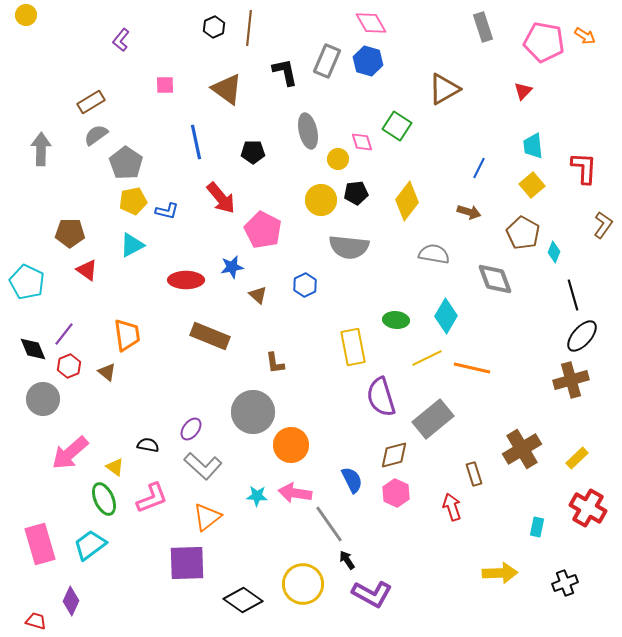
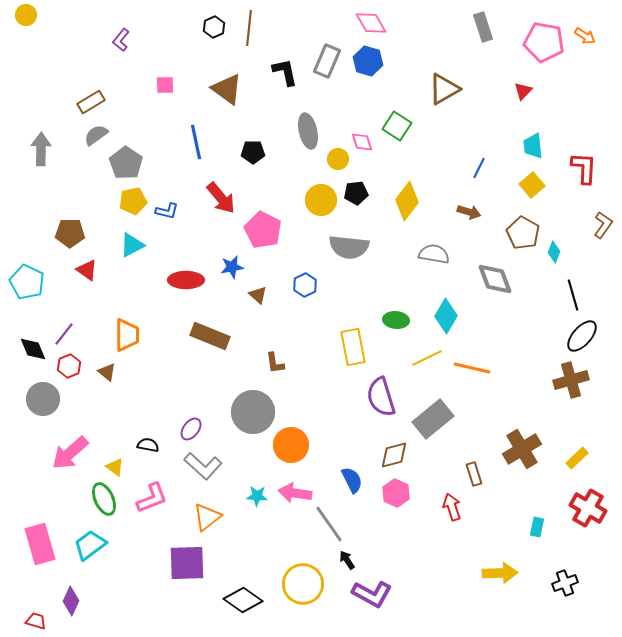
orange trapezoid at (127, 335): rotated 8 degrees clockwise
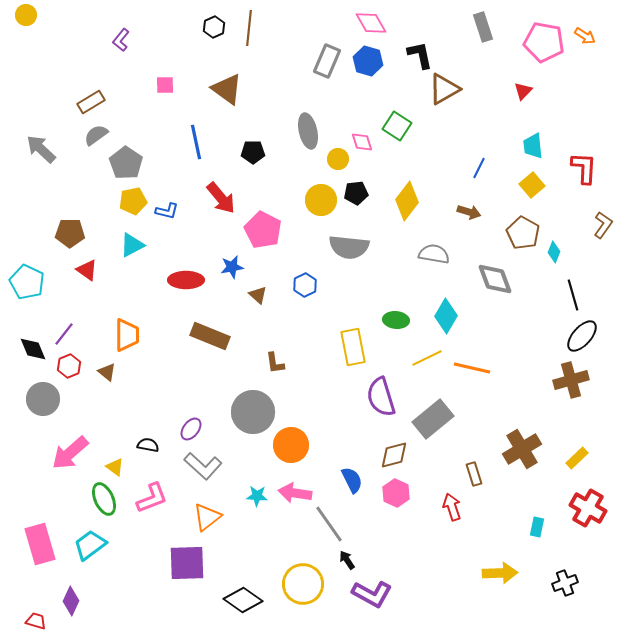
black L-shape at (285, 72): moved 135 px right, 17 px up
gray arrow at (41, 149): rotated 48 degrees counterclockwise
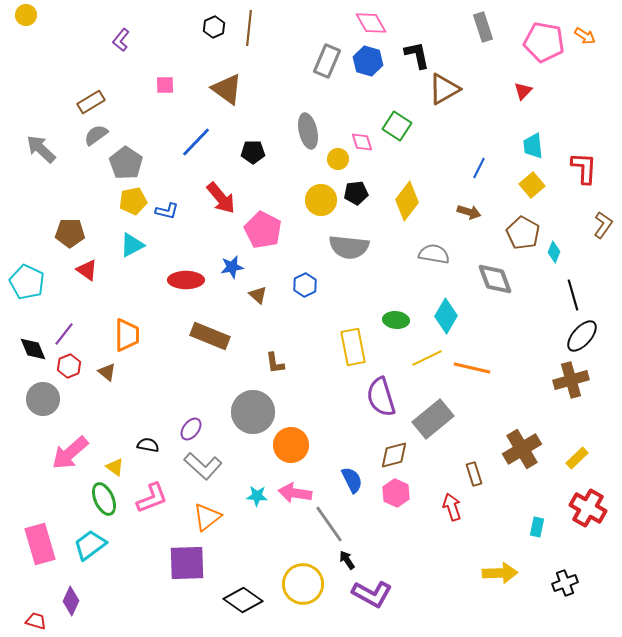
black L-shape at (420, 55): moved 3 px left
blue line at (196, 142): rotated 56 degrees clockwise
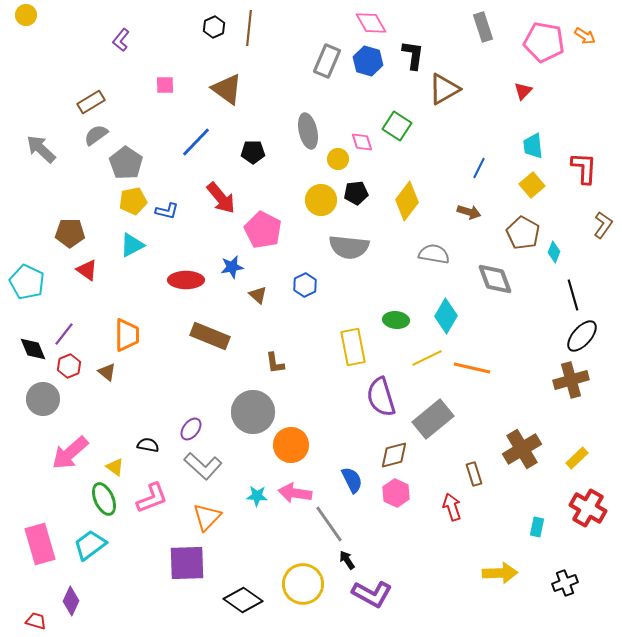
black L-shape at (417, 55): moved 4 px left; rotated 20 degrees clockwise
orange triangle at (207, 517): rotated 8 degrees counterclockwise
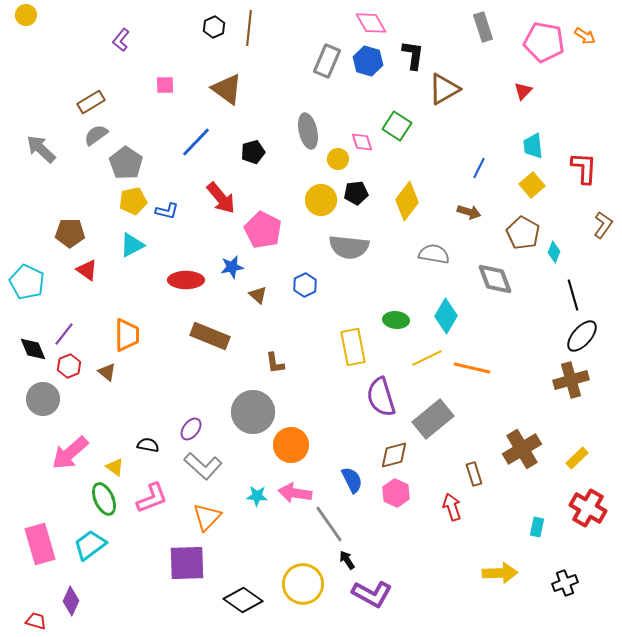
black pentagon at (253, 152): rotated 15 degrees counterclockwise
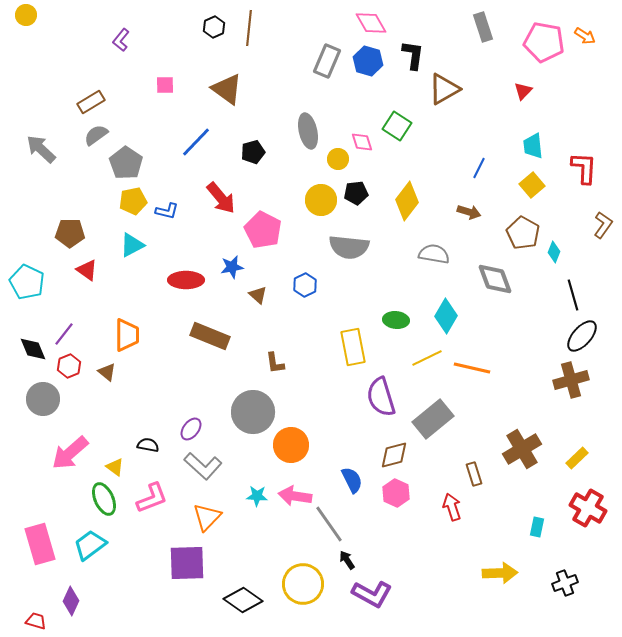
pink arrow at (295, 493): moved 3 px down
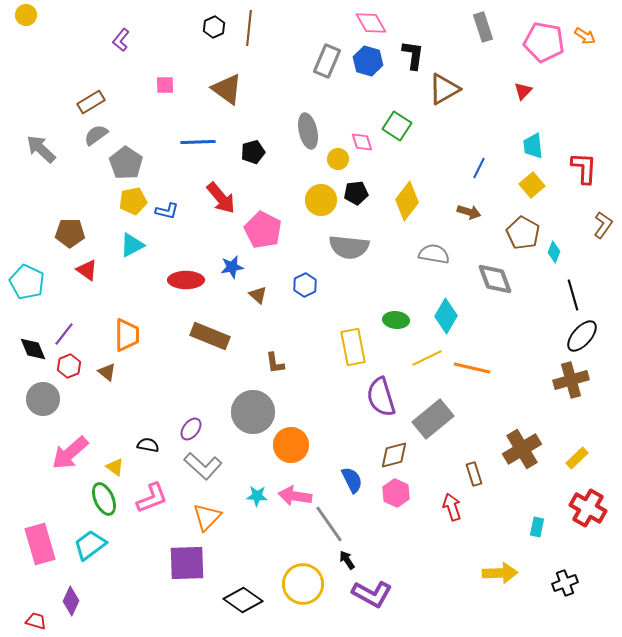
blue line at (196, 142): moved 2 px right; rotated 44 degrees clockwise
